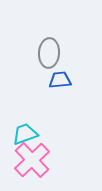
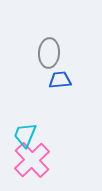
cyan trapezoid: moved 1 px down; rotated 48 degrees counterclockwise
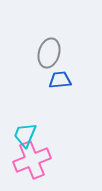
gray ellipse: rotated 12 degrees clockwise
pink cross: rotated 21 degrees clockwise
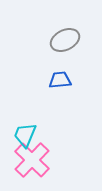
gray ellipse: moved 16 px right, 13 px up; rotated 48 degrees clockwise
pink cross: rotated 24 degrees counterclockwise
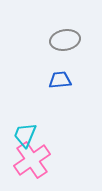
gray ellipse: rotated 16 degrees clockwise
pink cross: rotated 12 degrees clockwise
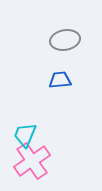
pink cross: moved 1 px down
